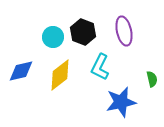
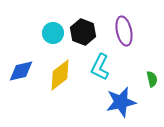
cyan circle: moved 4 px up
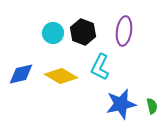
purple ellipse: rotated 20 degrees clockwise
blue diamond: moved 3 px down
yellow diamond: moved 1 px right, 1 px down; rotated 68 degrees clockwise
green semicircle: moved 27 px down
blue star: moved 2 px down
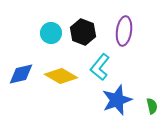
cyan circle: moved 2 px left
cyan L-shape: rotated 12 degrees clockwise
blue star: moved 4 px left, 4 px up; rotated 8 degrees counterclockwise
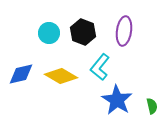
cyan circle: moved 2 px left
blue star: rotated 20 degrees counterclockwise
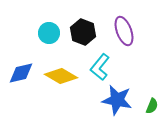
purple ellipse: rotated 28 degrees counterclockwise
blue diamond: moved 1 px up
blue star: rotated 20 degrees counterclockwise
green semicircle: rotated 35 degrees clockwise
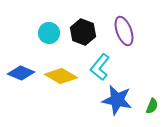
blue diamond: rotated 36 degrees clockwise
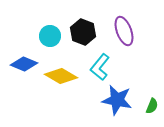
cyan circle: moved 1 px right, 3 px down
blue diamond: moved 3 px right, 9 px up
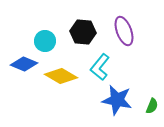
black hexagon: rotated 15 degrees counterclockwise
cyan circle: moved 5 px left, 5 px down
